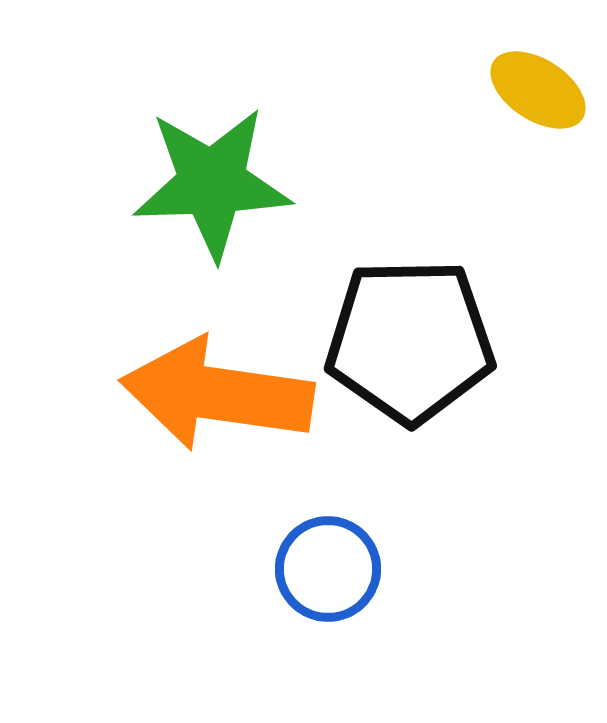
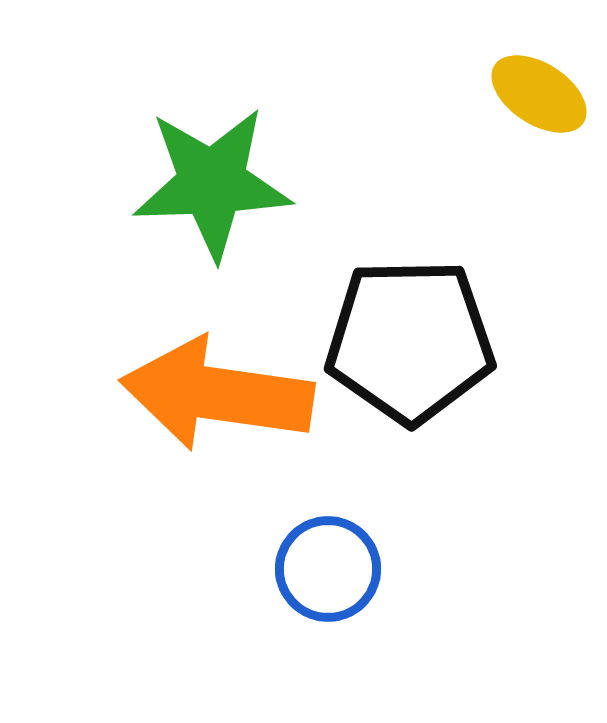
yellow ellipse: moved 1 px right, 4 px down
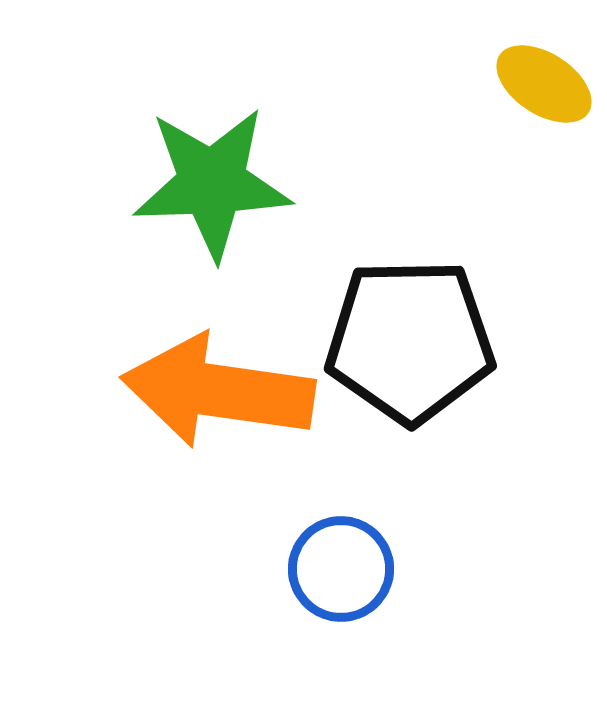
yellow ellipse: moved 5 px right, 10 px up
orange arrow: moved 1 px right, 3 px up
blue circle: moved 13 px right
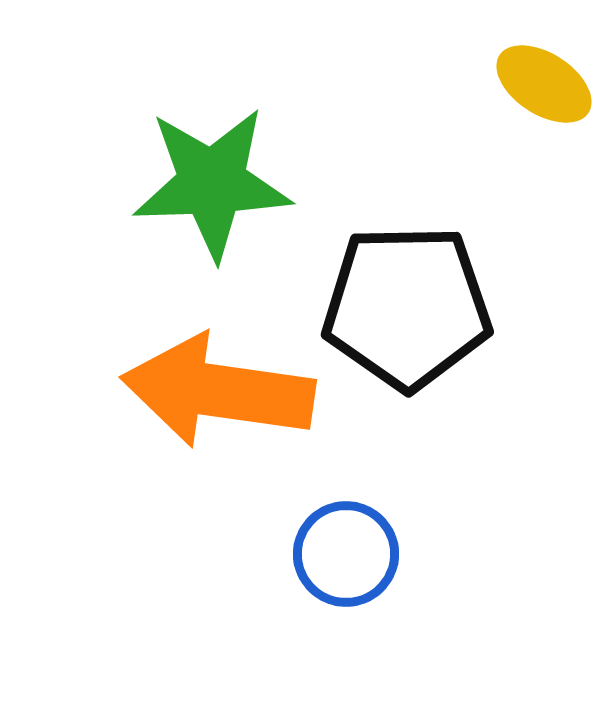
black pentagon: moved 3 px left, 34 px up
blue circle: moved 5 px right, 15 px up
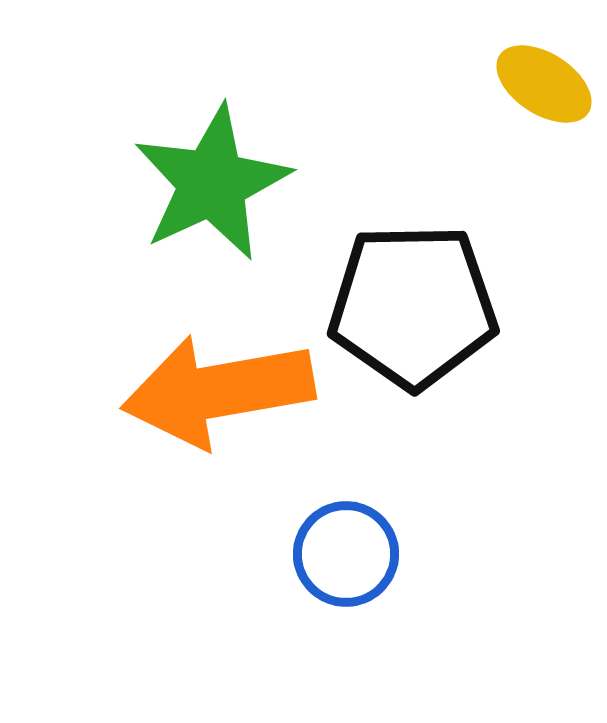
green star: rotated 23 degrees counterclockwise
black pentagon: moved 6 px right, 1 px up
orange arrow: rotated 18 degrees counterclockwise
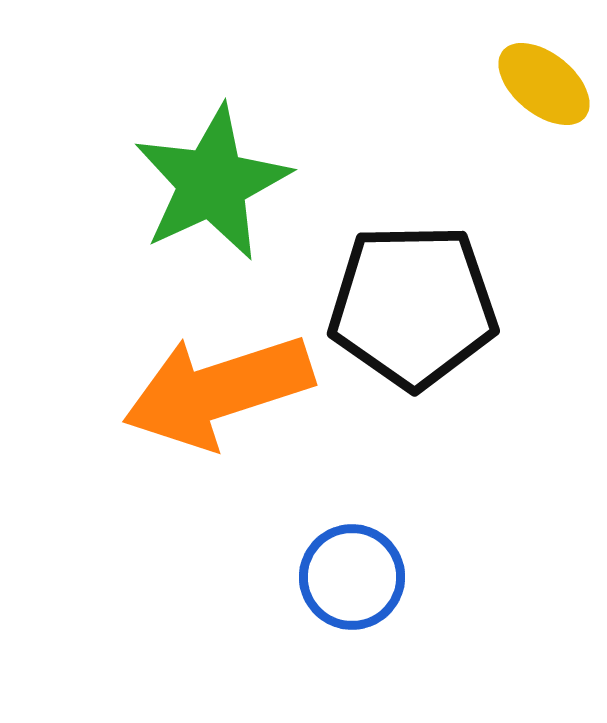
yellow ellipse: rotated 6 degrees clockwise
orange arrow: rotated 8 degrees counterclockwise
blue circle: moved 6 px right, 23 px down
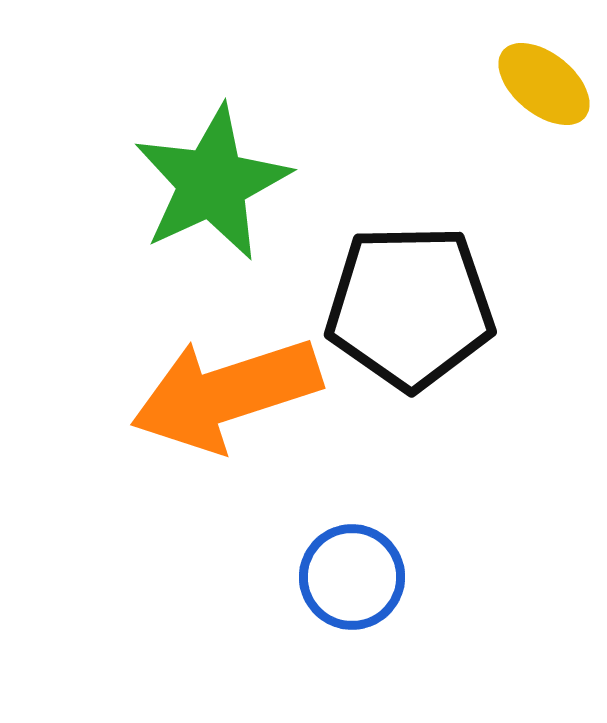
black pentagon: moved 3 px left, 1 px down
orange arrow: moved 8 px right, 3 px down
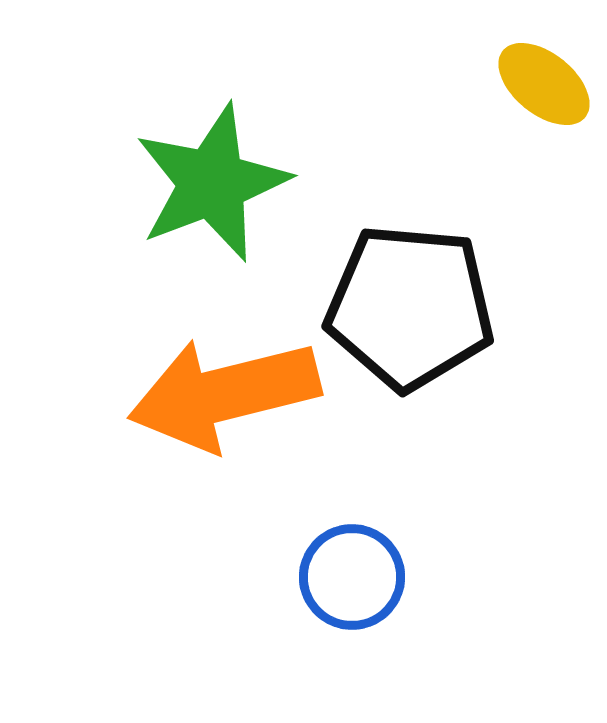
green star: rotated 4 degrees clockwise
black pentagon: rotated 6 degrees clockwise
orange arrow: moved 2 px left; rotated 4 degrees clockwise
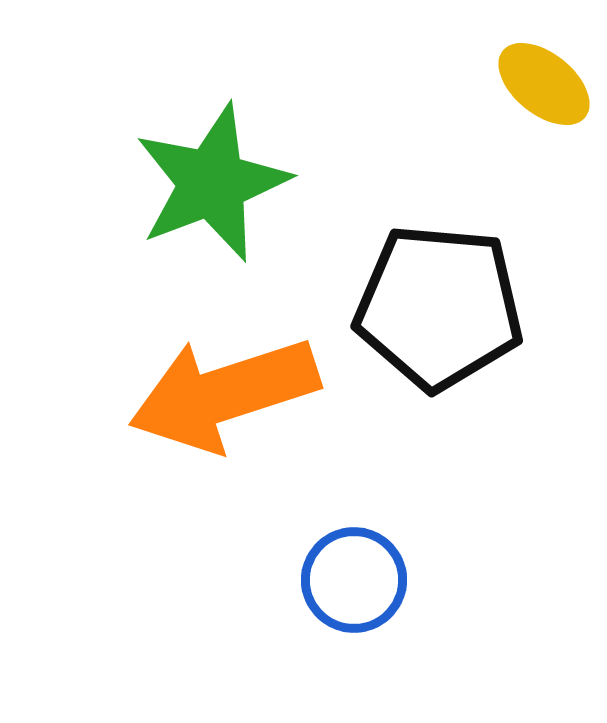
black pentagon: moved 29 px right
orange arrow: rotated 4 degrees counterclockwise
blue circle: moved 2 px right, 3 px down
